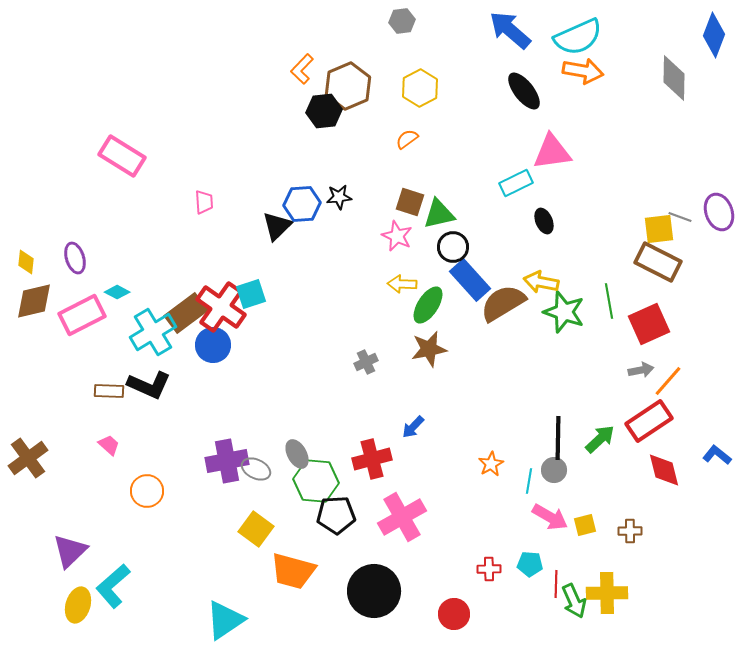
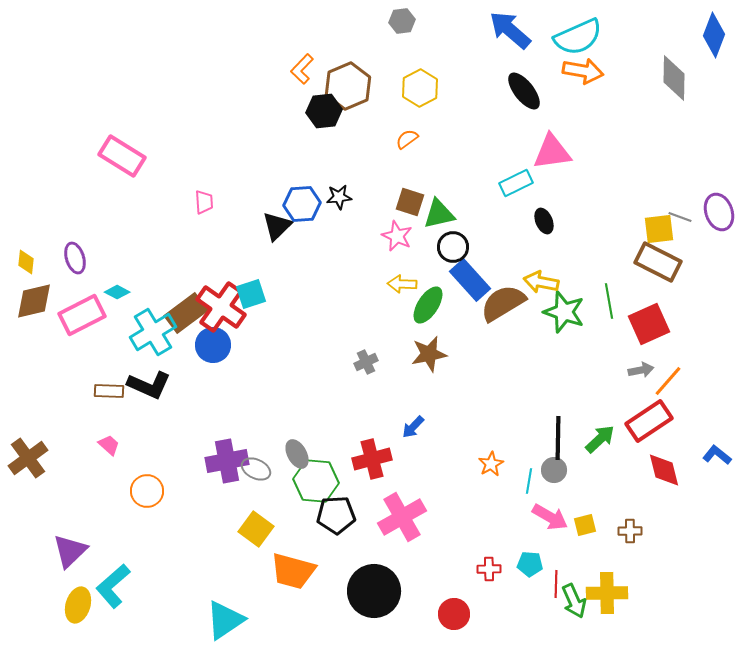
brown star at (429, 349): moved 5 px down
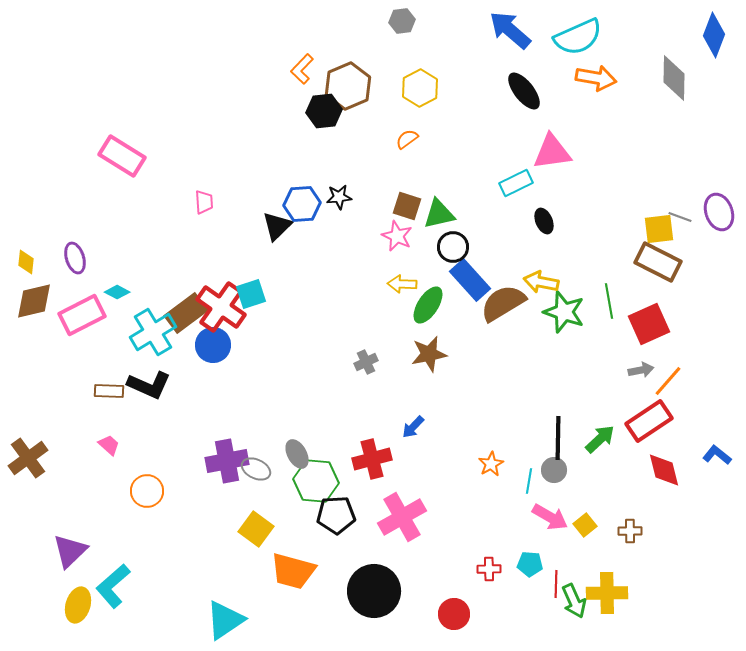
orange arrow at (583, 71): moved 13 px right, 7 px down
brown square at (410, 202): moved 3 px left, 4 px down
yellow square at (585, 525): rotated 25 degrees counterclockwise
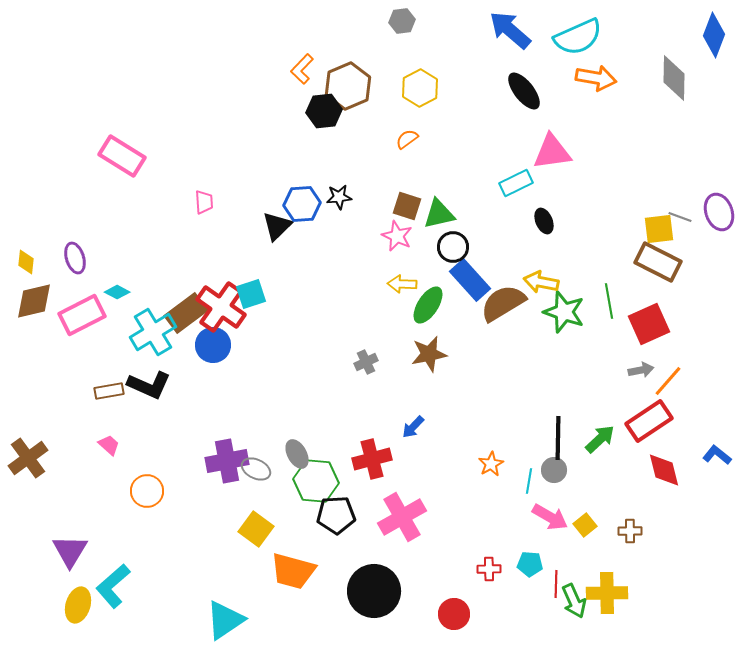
brown rectangle at (109, 391): rotated 12 degrees counterclockwise
purple triangle at (70, 551): rotated 15 degrees counterclockwise
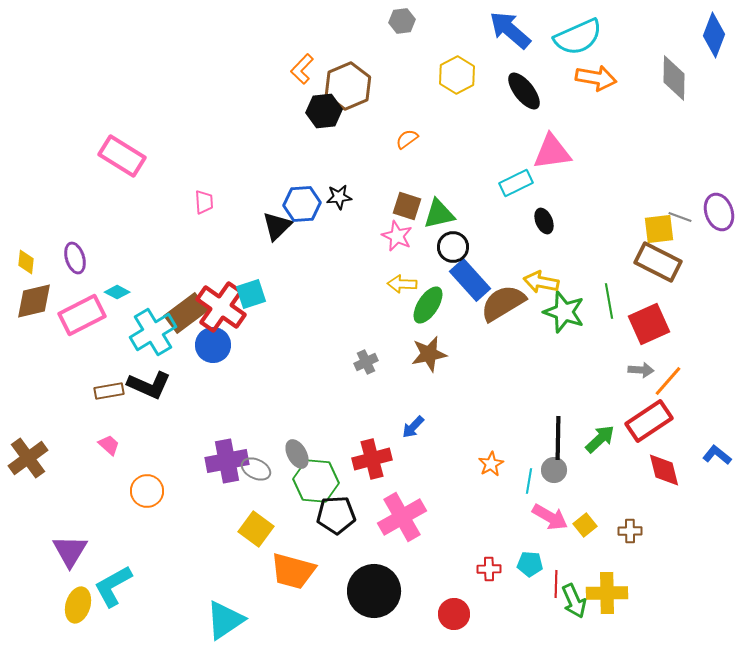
yellow hexagon at (420, 88): moved 37 px right, 13 px up
gray arrow at (641, 370): rotated 15 degrees clockwise
cyan L-shape at (113, 586): rotated 12 degrees clockwise
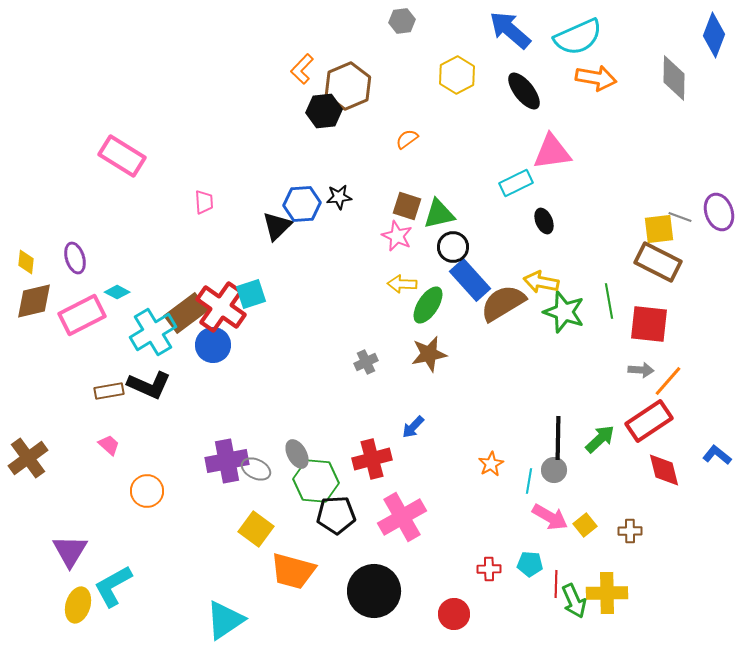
red square at (649, 324): rotated 30 degrees clockwise
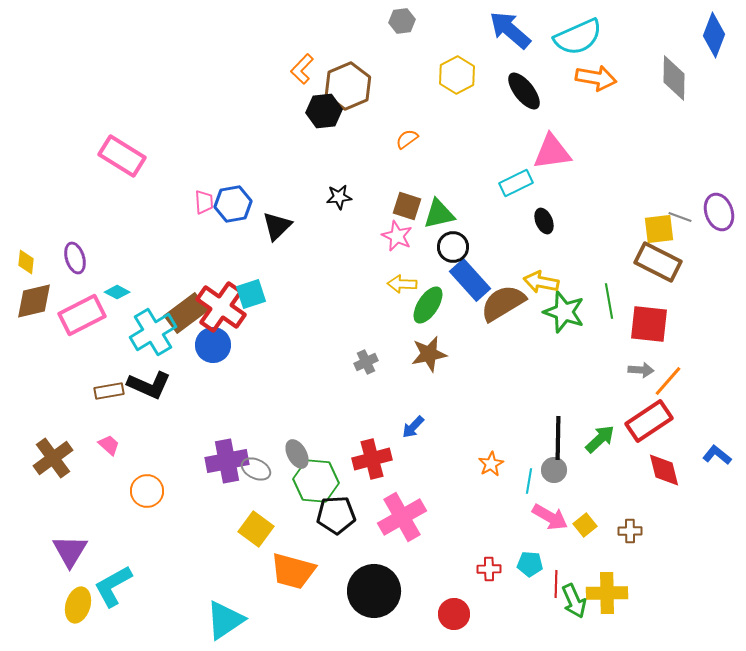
blue hexagon at (302, 204): moved 69 px left; rotated 6 degrees counterclockwise
brown cross at (28, 458): moved 25 px right
